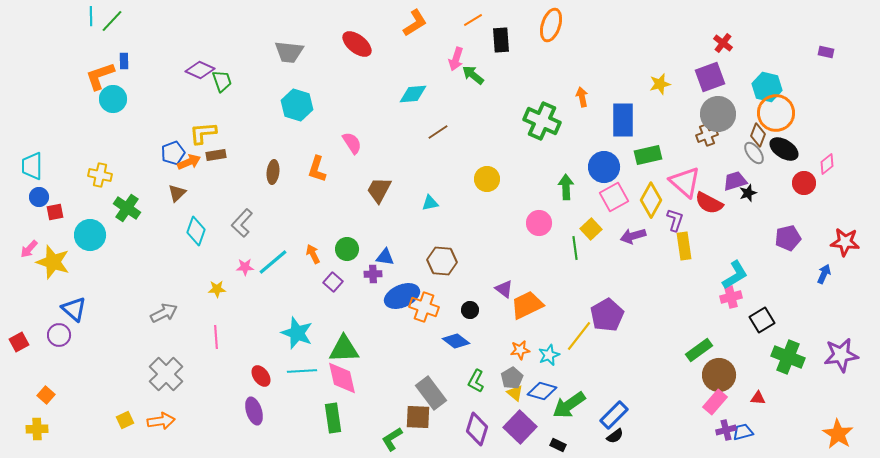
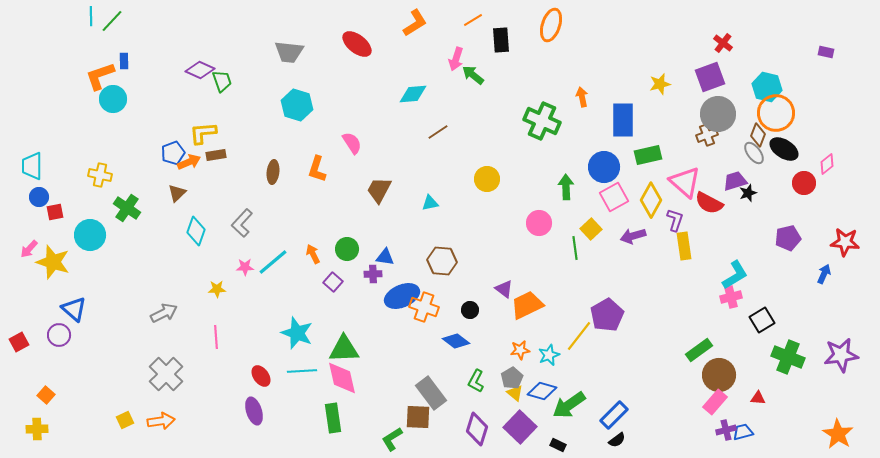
black semicircle at (615, 436): moved 2 px right, 4 px down
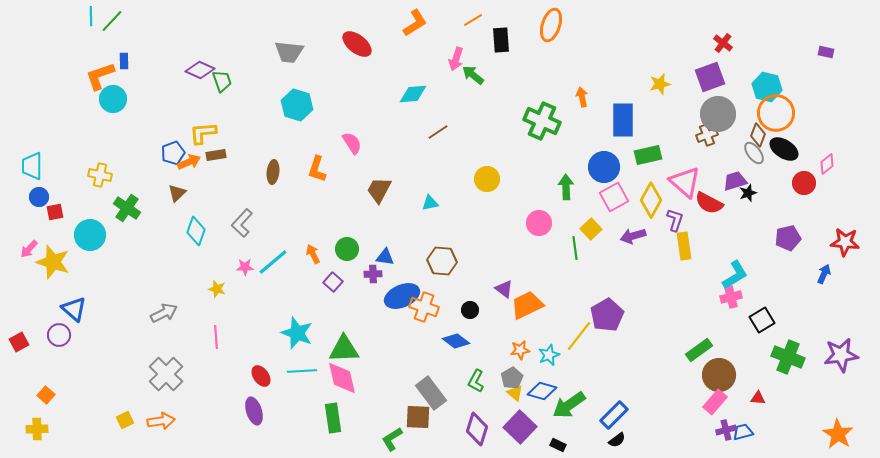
yellow star at (217, 289): rotated 18 degrees clockwise
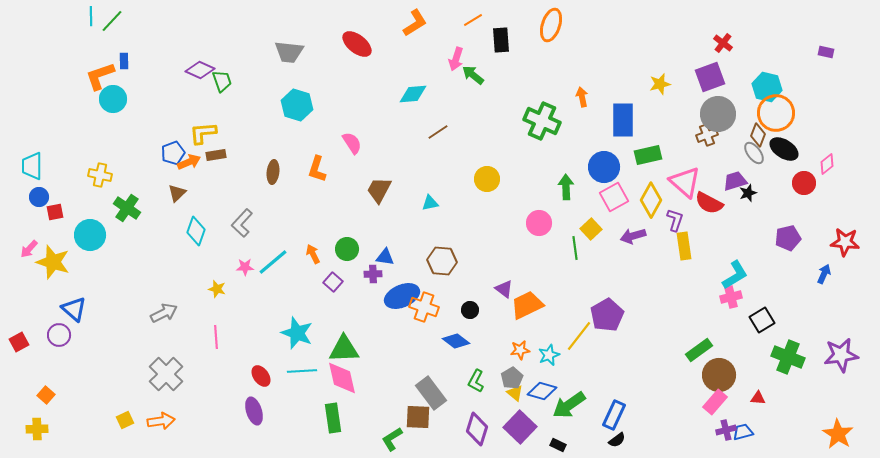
blue rectangle at (614, 415): rotated 20 degrees counterclockwise
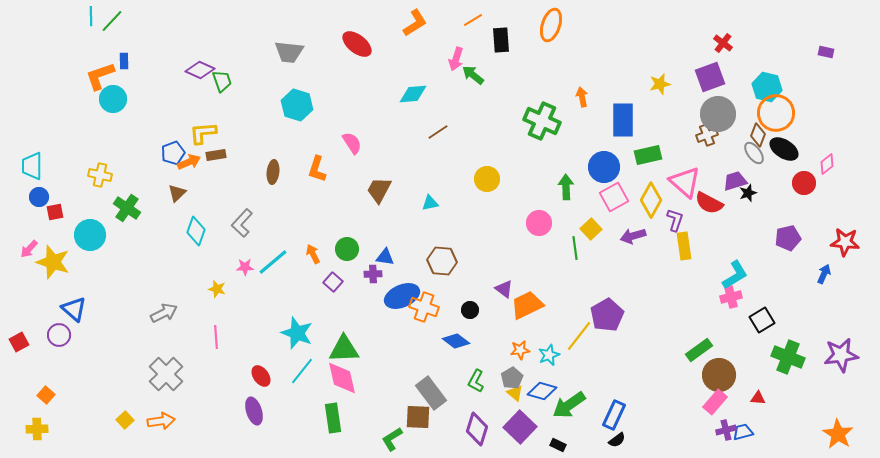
cyan line at (302, 371): rotated 48 degrees counterclockwise
yellow square at (125, 420): rotated 18 degrees counterclockwise
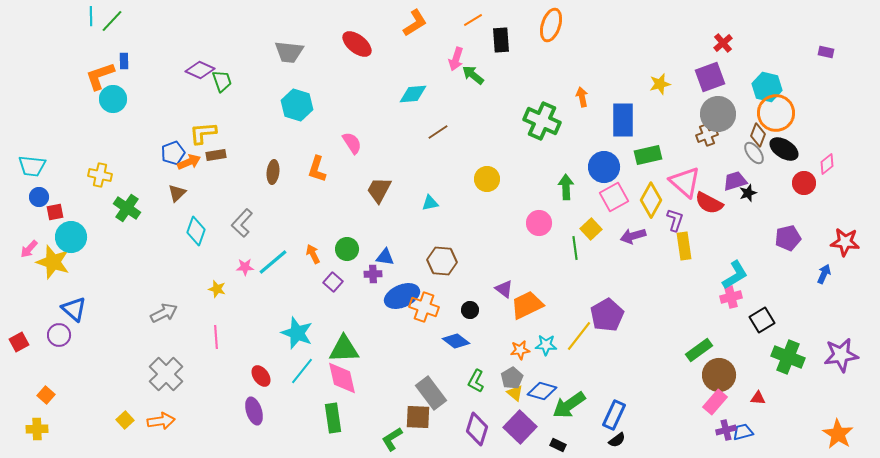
red cross at (723, 43): rotated 12 degrees clockwise
cyan trapezoid at (32, 166): rotated 84 degrees counterclockwise
cyan circle at (90, 235): moved 19 px left, 2 px down
cyan star at (549, 355): moved 3 px left, 10 px up; rotated 25 degrees clockwise
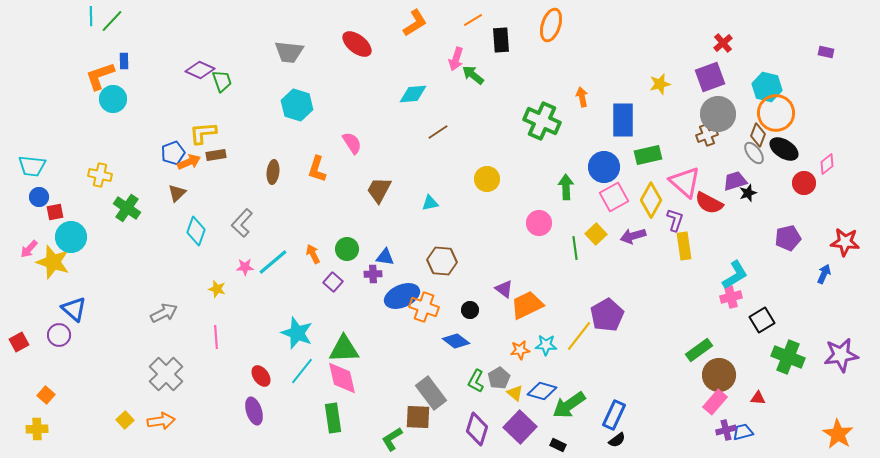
yellow square at (591, 229): moved 5 px right, 5 px down
gray pentagon at (512, 378): moved 13 px left
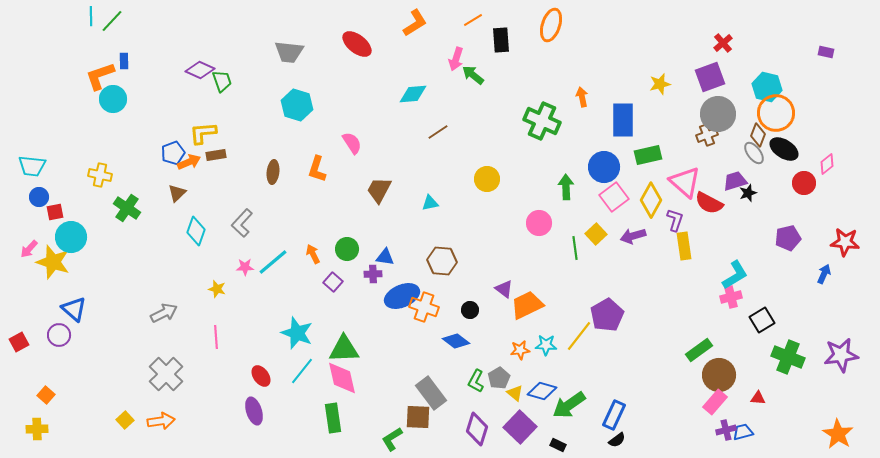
pink square at (614, 197): rotated 8 degrees counterclockwise
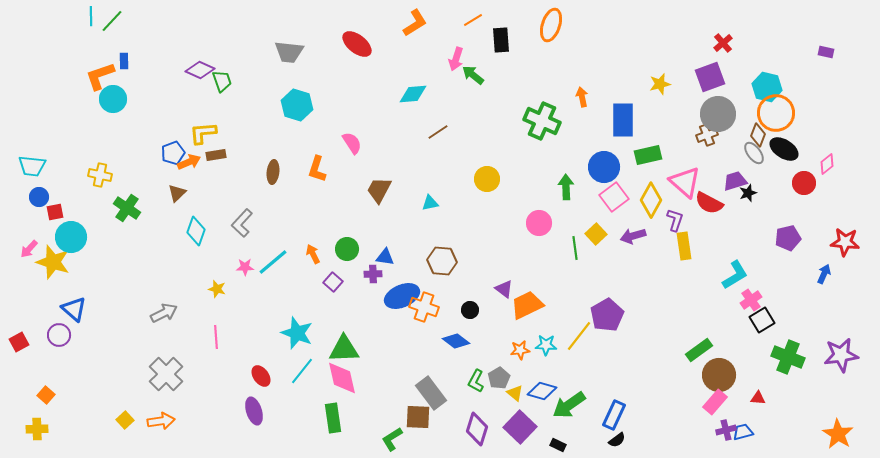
pink cross at (731, 297): moved 20 px right, 3 px down; rotated 20 degrees counterclockwise
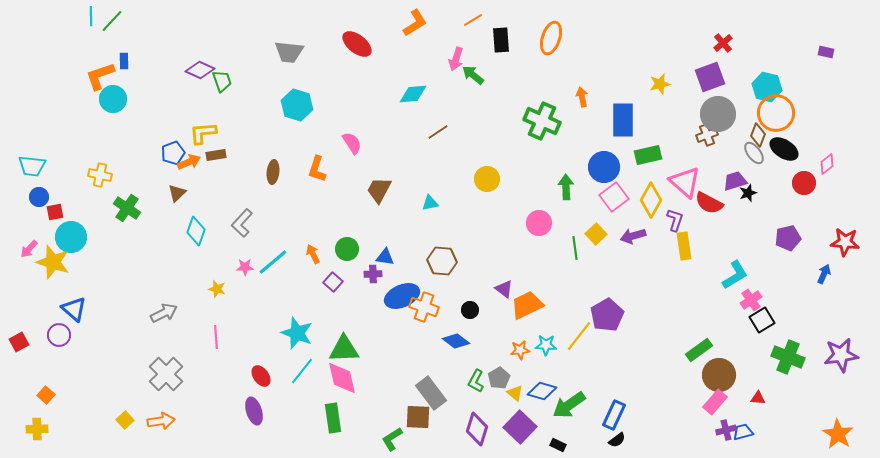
orange ellipse at (551, 25): moved 13 px down
